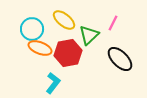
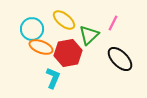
orange ellipse: moved 1 px right, 1 px up
cyan L-shape: moved 5 px up; rotated 15 degrees counterclockwise
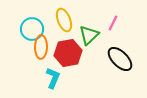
yellow ellipse: rotated 30 degrees clockwise
orange ellipse: rotated 70 degrees clockwise
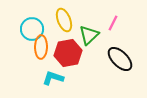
cyan L-shape: rotated 95 degrees counterclockwise
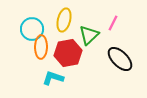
yellow ellipse: rotated 35 degrees clockwise
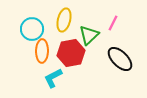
orange ellipse: moved 1 px right, 4 px down
red hexagon: moved 3 px right
cyan L-shape: rotated 45 degrees counterclockwise
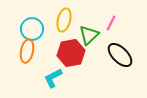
pink line: moved 2 px left
orange ellipse: moved 15 px left; rotated 10 degrees clockwise
black ellipse: moved 4 px up
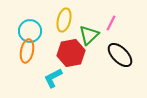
cyan circle: moved 2 px left, 2 px down
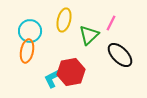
red hexagon: moved 19 px down
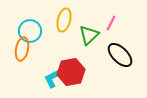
orange ellipse: moved 5 px left, 2 px up
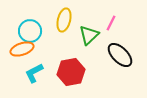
orange ellipse: rotated 60 degrees clockwise
cyan L-shape: moved 19 px left, 5 px up
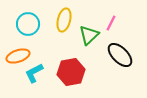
cyan circle: moved 2 px left, 7 px up
orange ellipse: moved 4 px left, 7 px down
